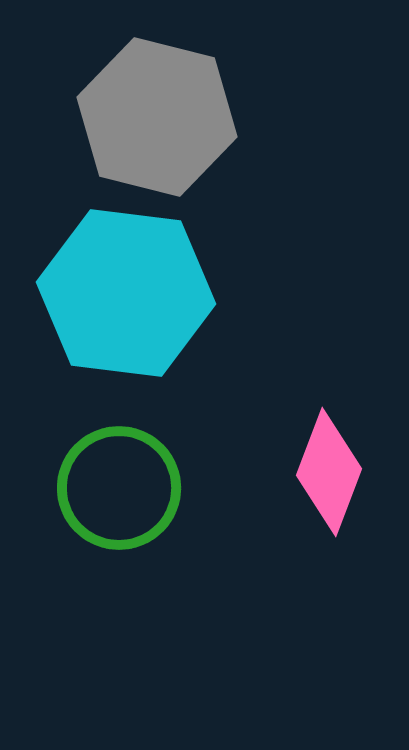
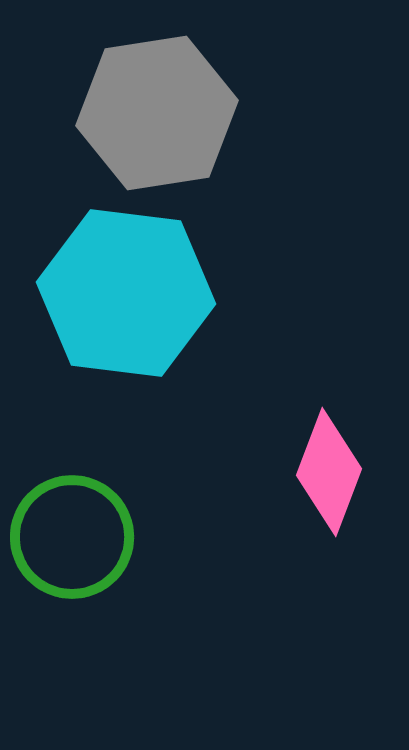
gray hexagon: moved 4 px up; rotated 23 degrees counterclockwise
green circle: moved 47 px left, 49 px down
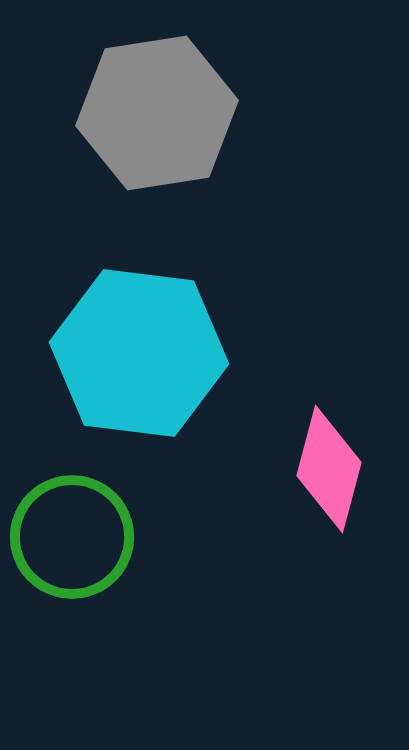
cyan hexagon: moved 13 px right, 60 px down
pink diamond: moved 3 px up; rotated 6 degrees counterclockwise
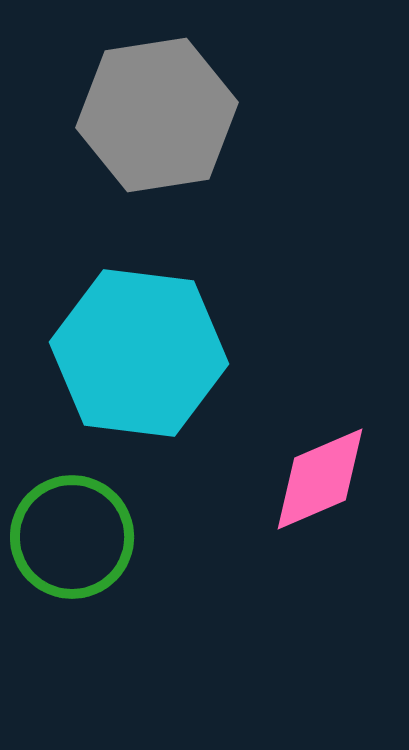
gray hexagon: moved 2 px down
pink diamond: moved 9 px left, 10 px down; rotated 52 degrees clockwise
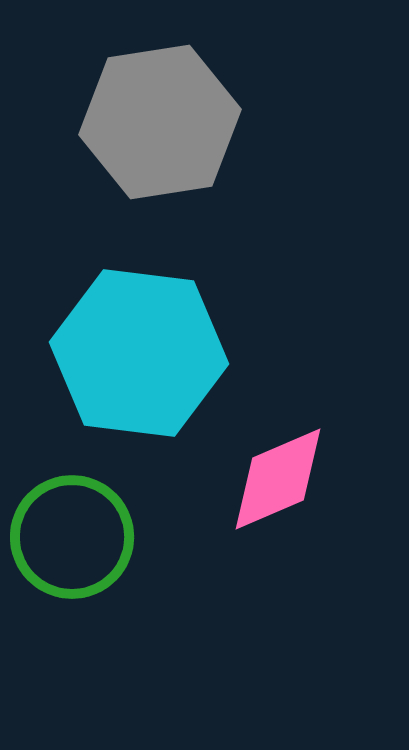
gray hexagon: moved 3 px right, 7 px down
pink diamond: moved 42 px left
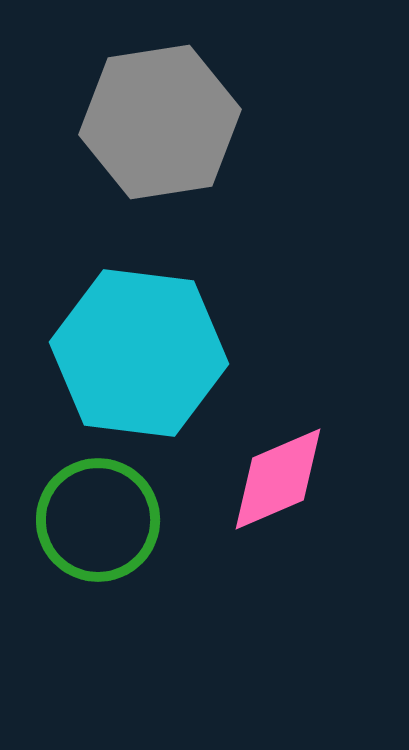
green circle: moved 26 px right, 17 px up
